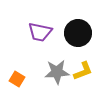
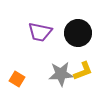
gray star: moved 4 px right, 2 px down
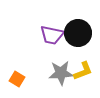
purple trapezoid: moved 12 px right, 3 px down
gray star: moved 1 px up
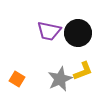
purple trapezoid: moved 3 px left, 4 px up
gray star: moved 1 px left, 6 px down; rotated 20 degrees counterclockwise
